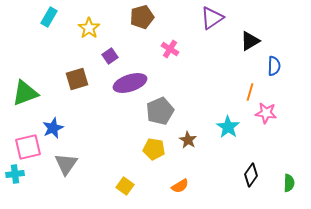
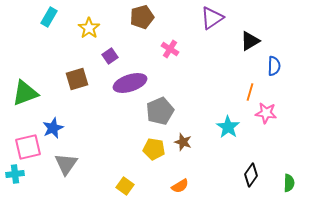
brown star: moved 5 px left, 2 px down; rotated 12 degrees counterclockwise
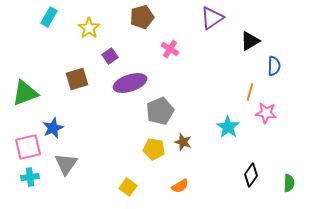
cyan cross: moved 15 px right, 3 px down
yellow square: moved 3 px right, 1 px down
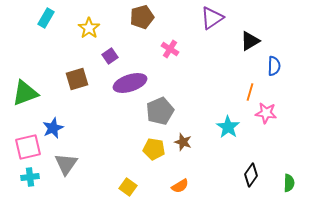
cyan rectangle: moved 3 px left, 1 px down
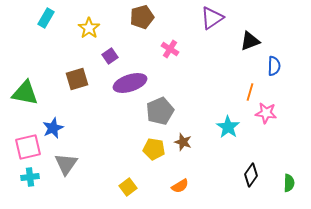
black triangle: rotated 10 degrees clockwise
green triangle: rotated 32 degrees clockwise
yellow square: rotated 18 degrees clockwise
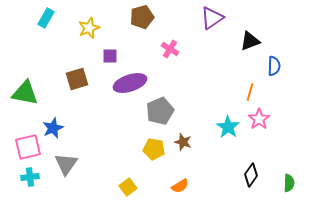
yellow star: rotated 15 degrees clockwise
purple square: rotated 35 degrees clockwise
pink star: moved 7 px left, 6 px down; rotated 30 degrees clockwise
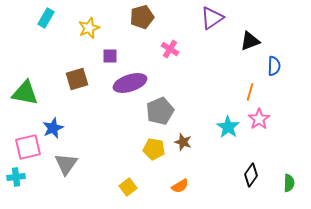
cyan cross: moved 14 px left
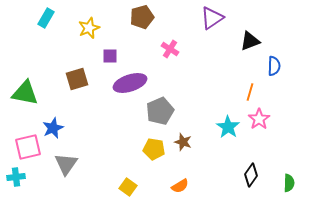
yellow square: rotated 18 degrees counterclockwise
